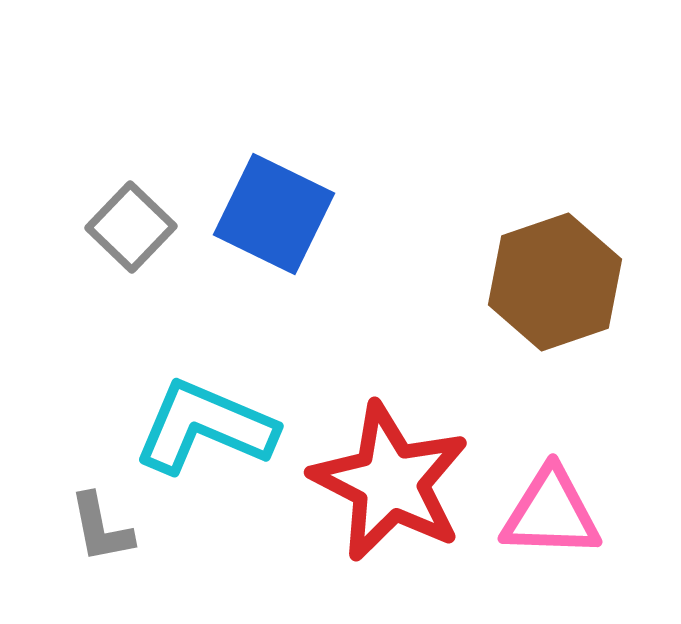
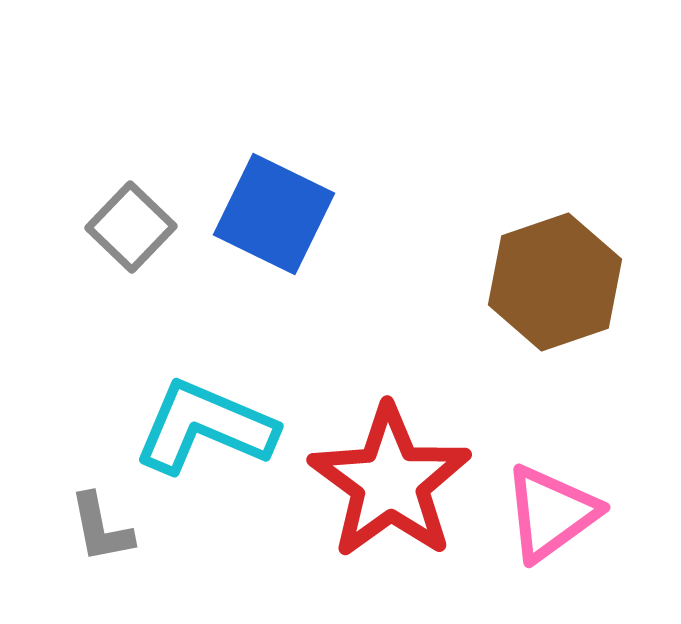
red star: rotated 9 degrees clockwise
pink triangle: rotated 38 degrees counterclockwise
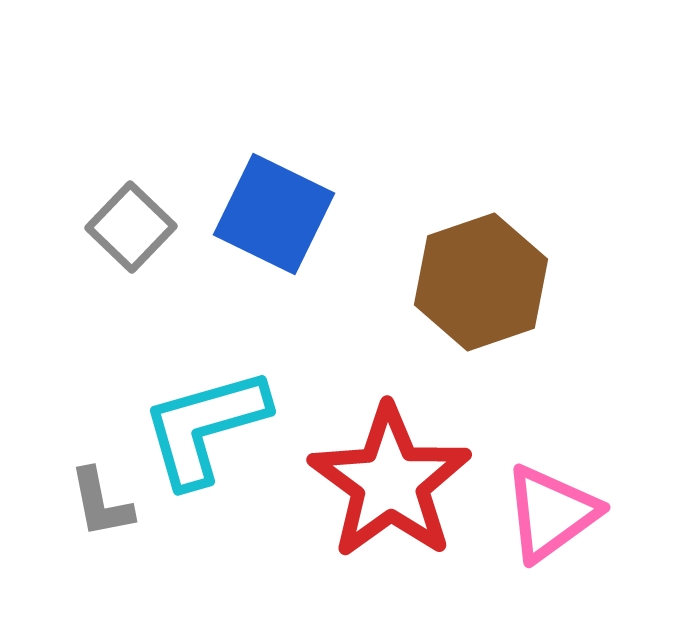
brown hexagon: moved 74 px left
cyan L-shape: rotated 39 degrees counterclockwise
gray L-shape: moved 25 px up
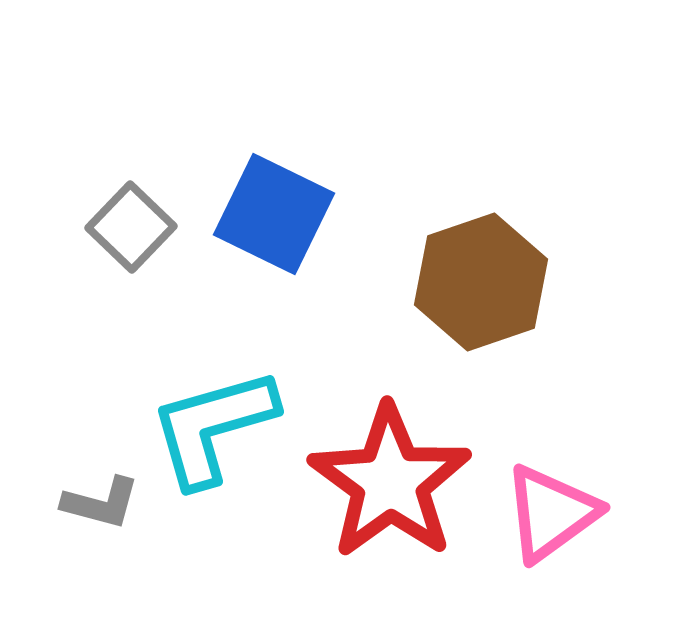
cyan L-shape: moved 8 px right
gray L-shape: rotated 64 degrees counterclockwise
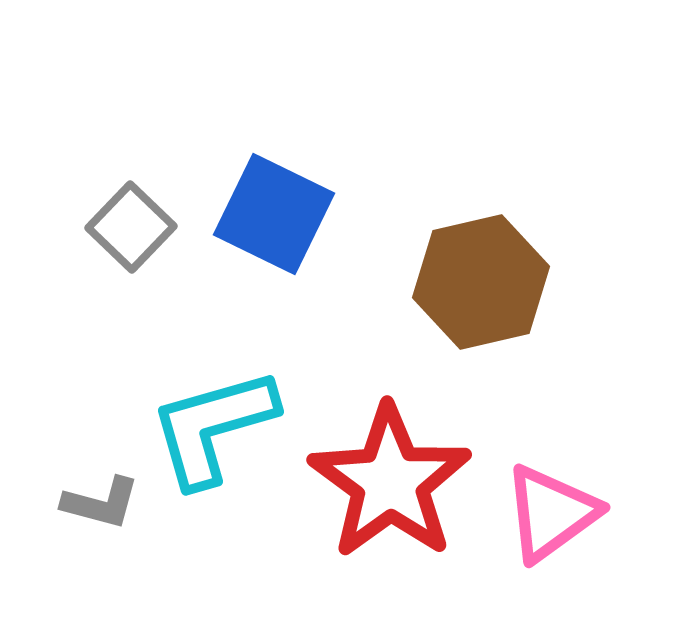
brown hexagon: rotated 6 degrees clockwise
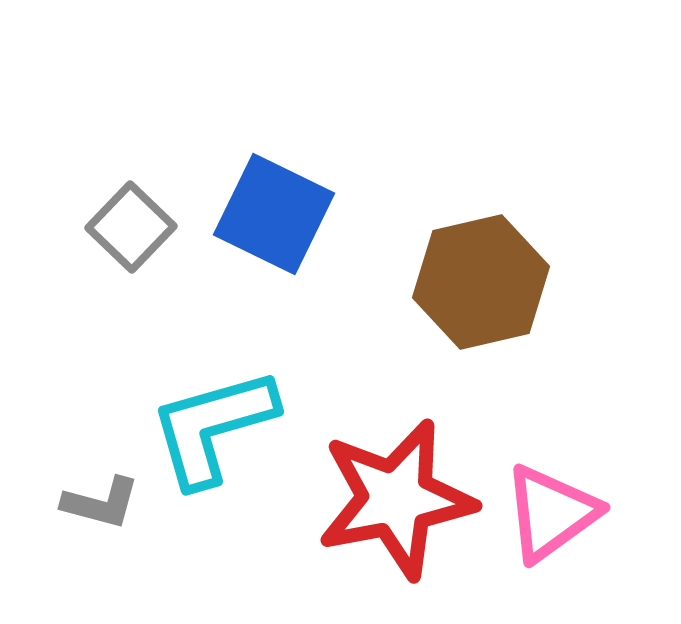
red star: moved 6 px right, 17 px down; rotated 25 degrees clockwise
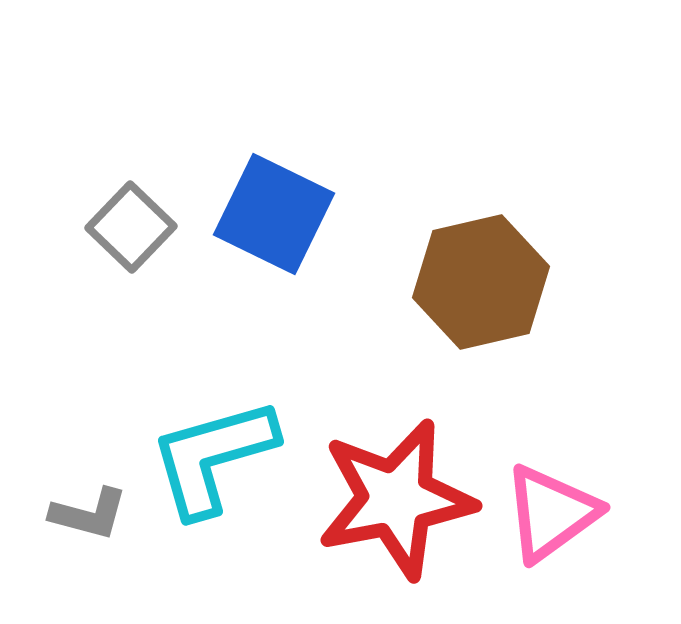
cyan L-shape: moved 30 px down
gray L-shape: moved 12 px left, 11 px down
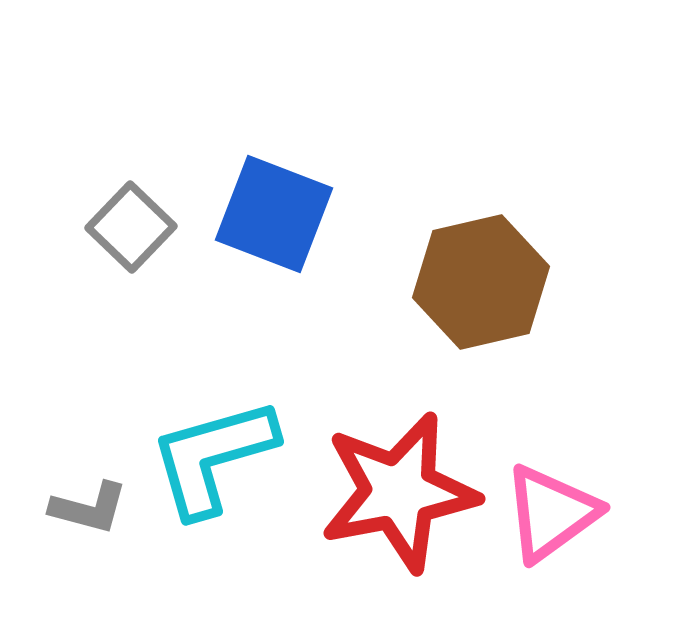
blue square: rotated 5 degrees counterclockwise
red star: moved 3 px right, 7 px up
gray L-shape: moved 6 px up
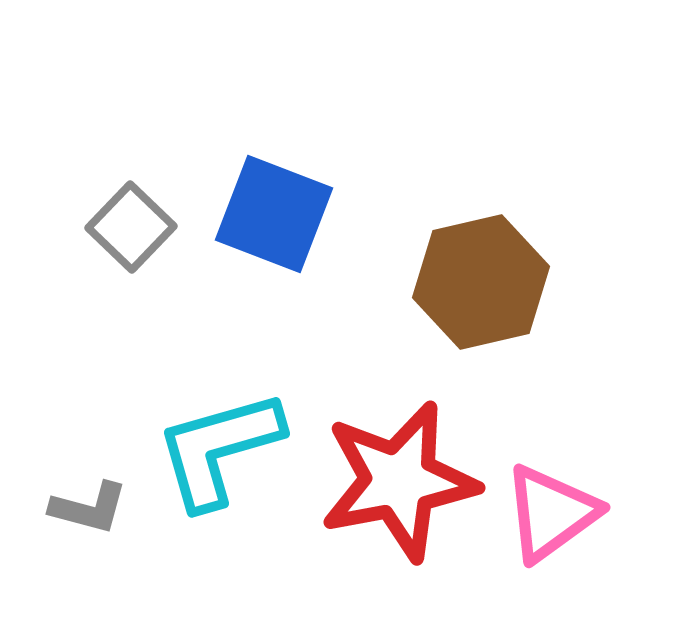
cyan L-shape: moved 6 px right, 8 px up
red star: moved 11 px up
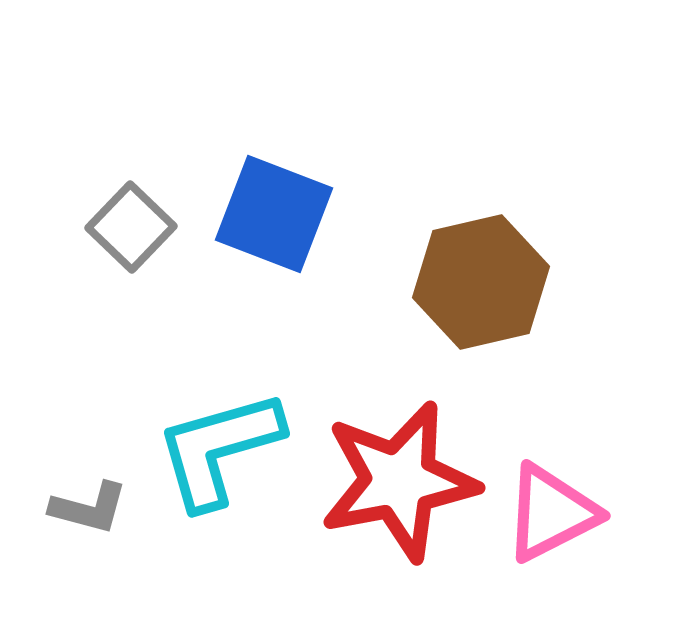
pink triangle: rotated 9 degrees clockwise
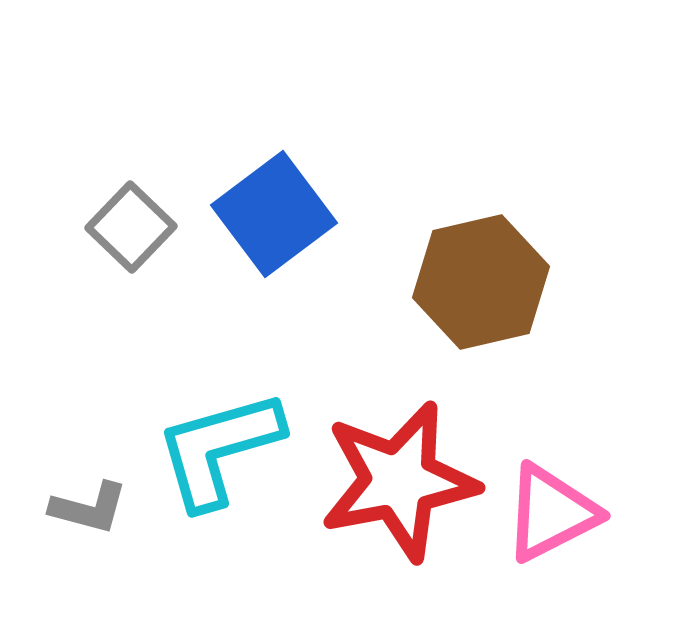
blue square: rotated 32 degrees clockwise
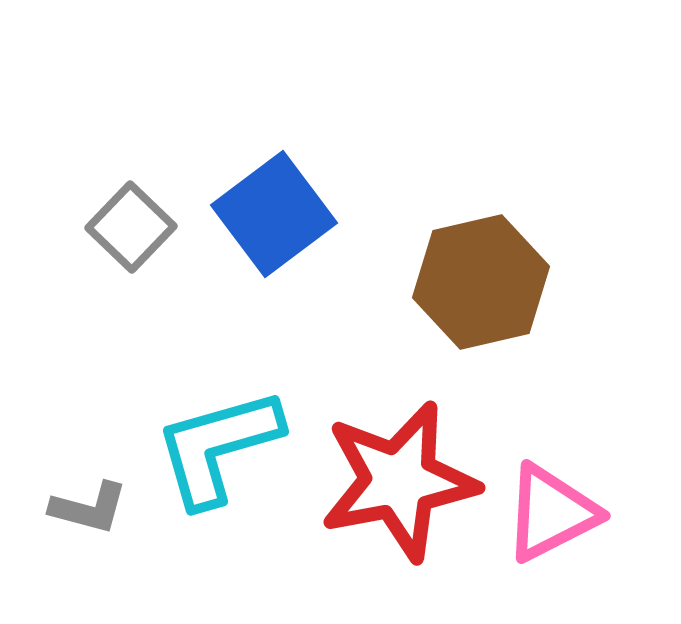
cyan L-shape: moved 1 px left, 2 px up
